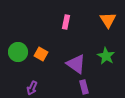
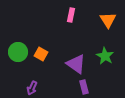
pink rectangle: moved 5 px right, 7 px up
green star: moved 1 px left
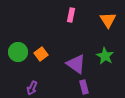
orange square: rotated 24 degrees clockwise
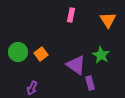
green star: moved 4 px left, 1 px up
purple triangle: moved 1 px down
purple rectangle: moved 6 px right, 4 px up
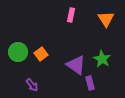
orange triangle: moved 2 px left, 1 px up
green star: moved 1 px right, 4 px down
purple arrow: moved 3 px up; rotated 64 degrees counterclockwise
